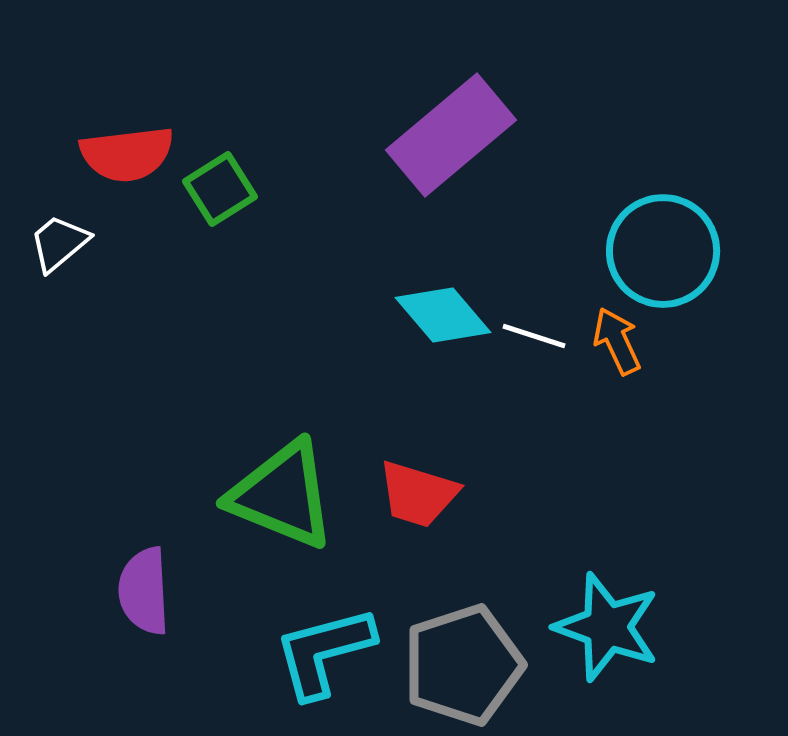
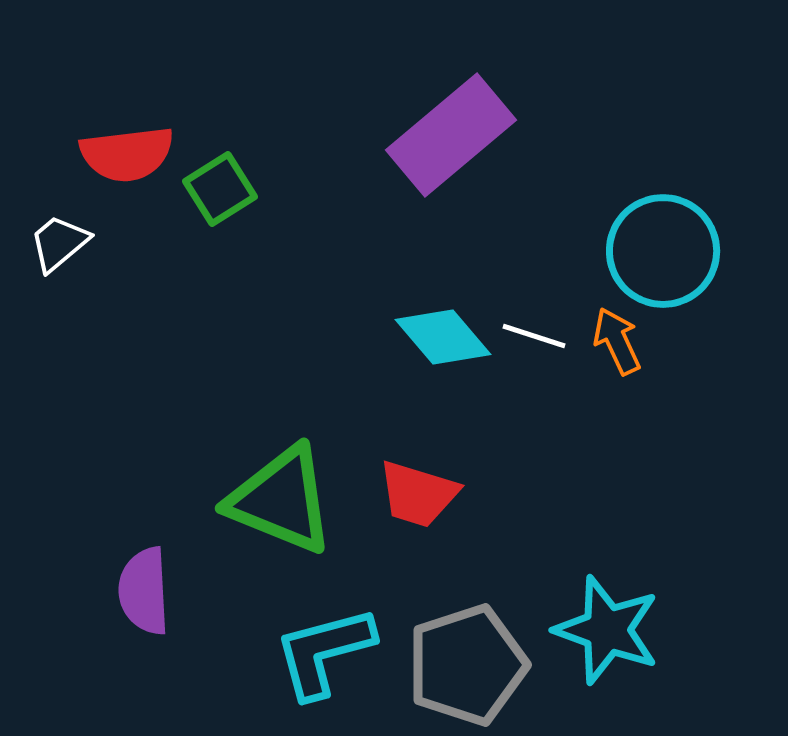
cyan diamond: moved 22 px down
green triangle: moved 1 px left, 5 px down
cyan star: moved 3 px down
gray pentagon: moved 4 px right
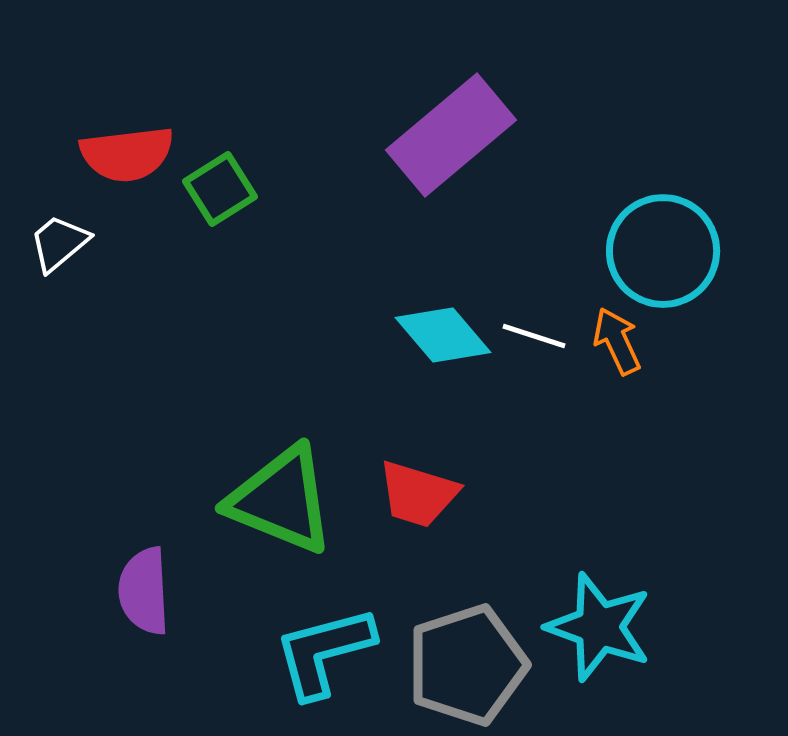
cyan diamond: moved 2 px up
cyan star: moved 8 px left, 3 px up
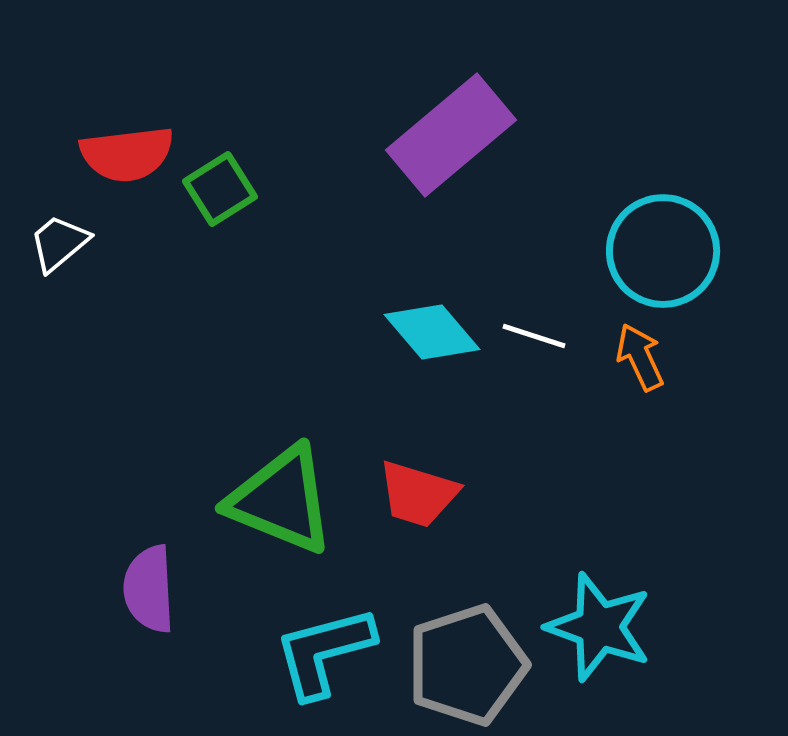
cyan diamond: moved 11 px left, 3 px up
orange arrow: moved 23 px right, 16 px down
purple semicircle: moved 5 px right, 2 px up
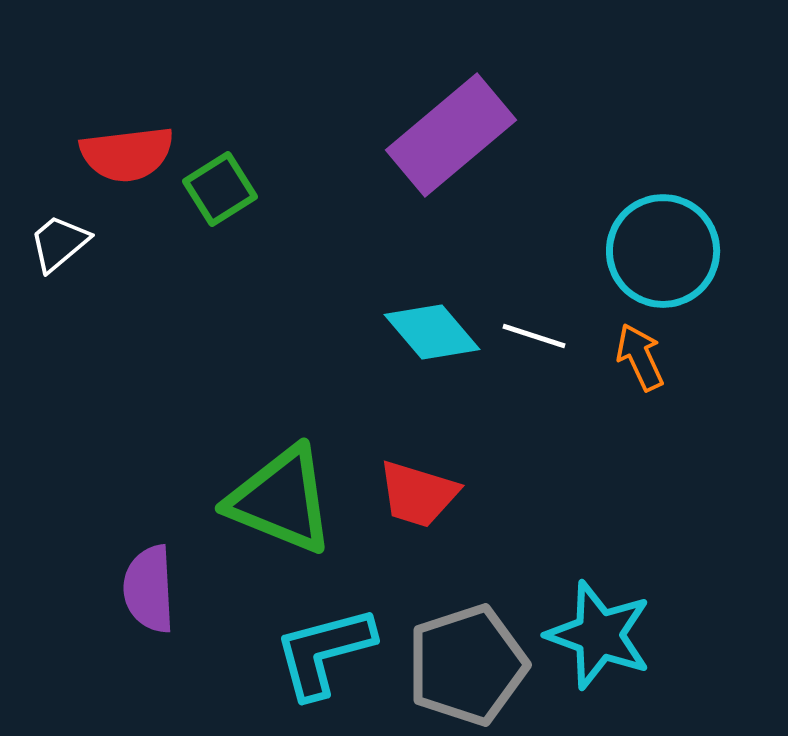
cyan star: moved 8 px down
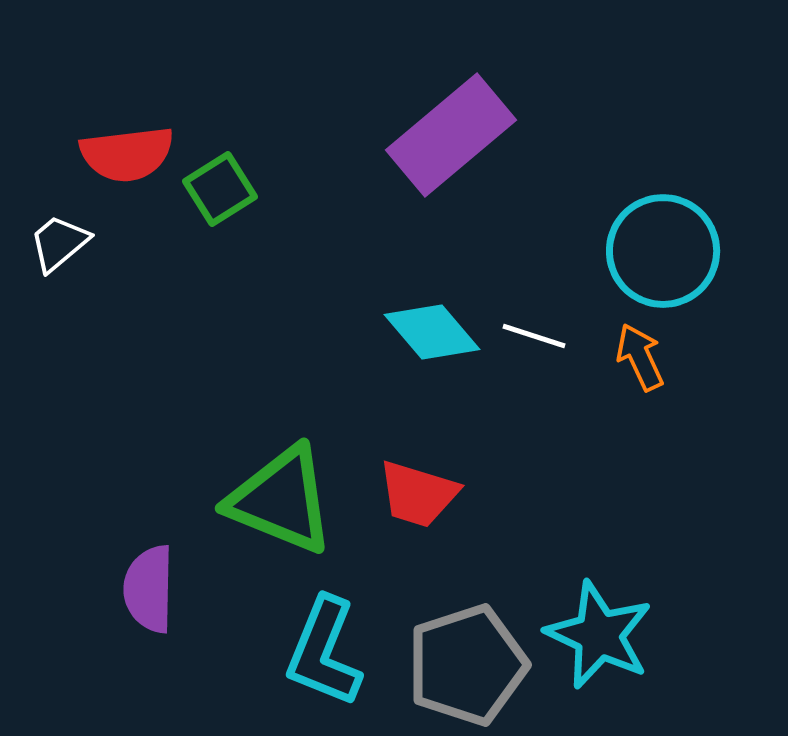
purple semicircle: rotated 4 degrees clockwise
cyan star: rotated 5 degrees clockwise
cyan L-shape: rotated 53 degrees counterclockwise
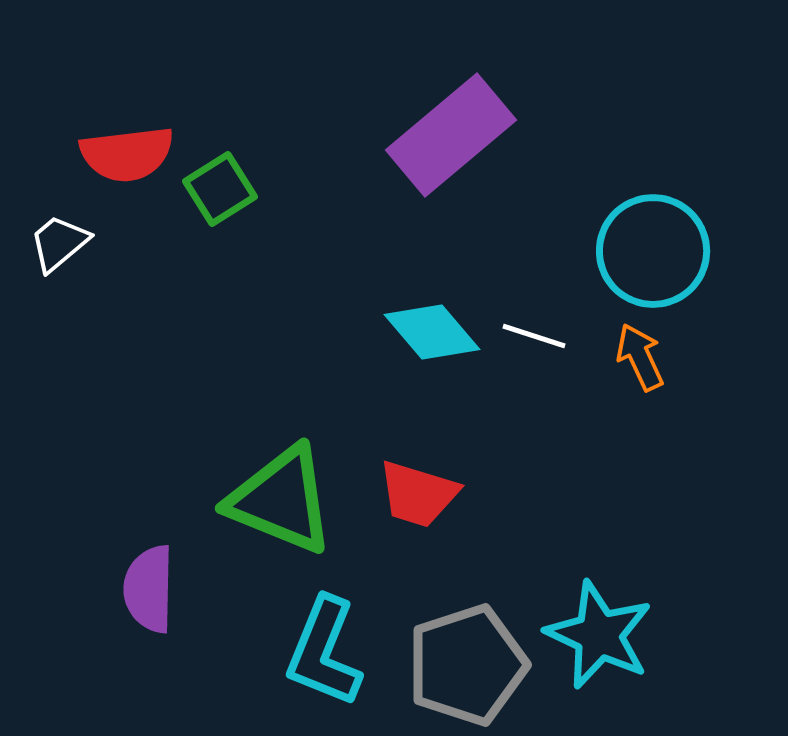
cyan circle: moved 10 px left
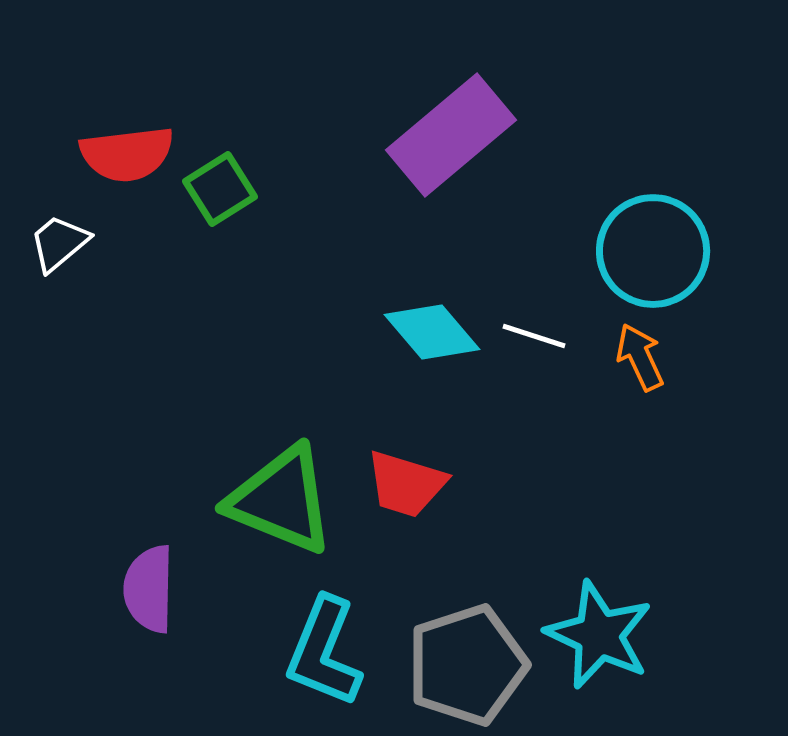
red trapezoid: moved 12 px left, 10 px up
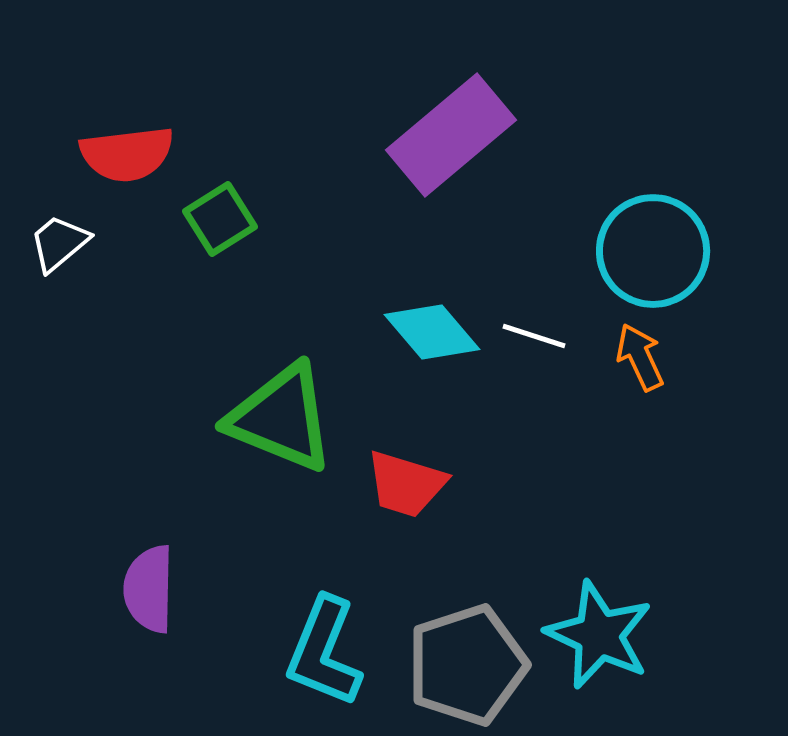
green square: moved 30 px down
green triangle: moved 82 px up
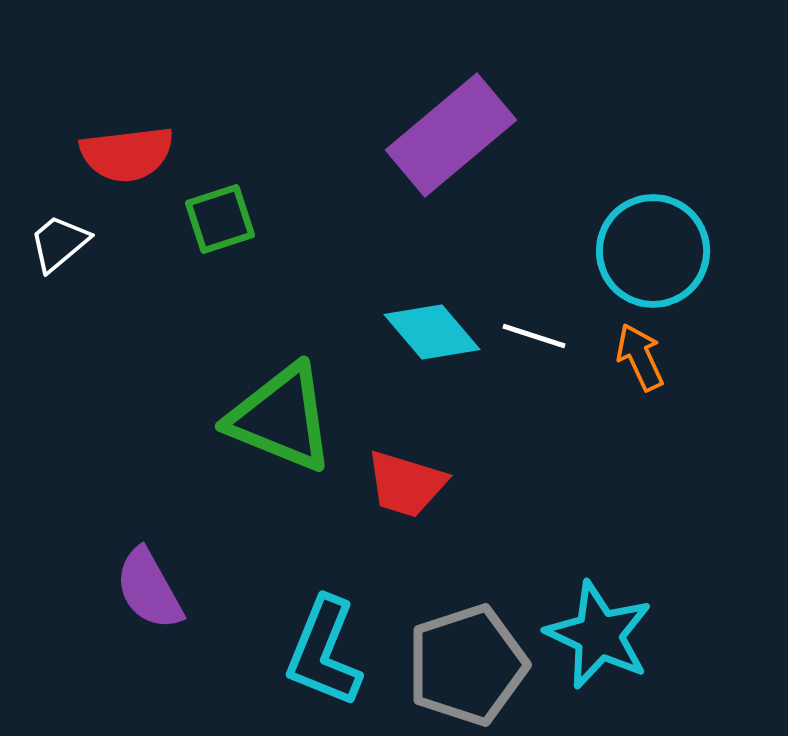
green square: rotated 14 degrees clockwise
purple semicircle: rotated 30 degrees counterclockwise
